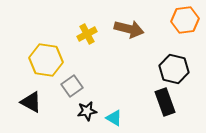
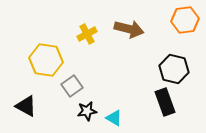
black triangle: moved 5 px left, 4 px down
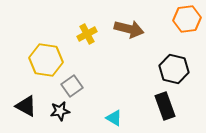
orange hexagon: moved 2 px right, 1 px up
black rectangle: moved 4 px down
black star: moved 27 px left
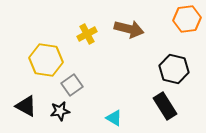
gray square: moved 1 px up
black rectangle: rotated 12 degrees counterclockwise
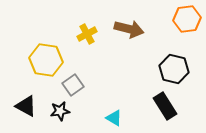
gray square: moved 1 px right
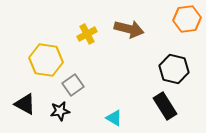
black triangle: moved 1 px left, 2 px up
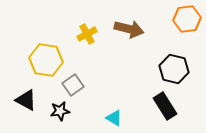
black triangle: moved 1 px right, 4 px up
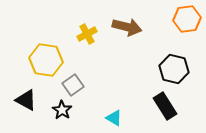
brown arrow: moved 2 px left, 2 px up
black star: moved 2 px right, 1 px up; rotated 30 degrees counterclockwise
